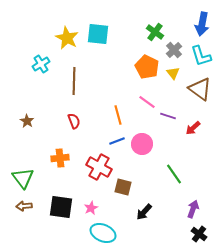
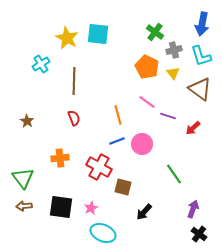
gray cross: rotated 28 degrees clockwise
red semicircle: moved 3 px up
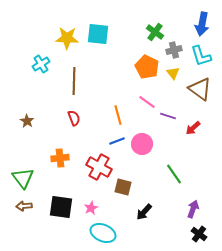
yellow star: rotated 25 degrees counterclockwise
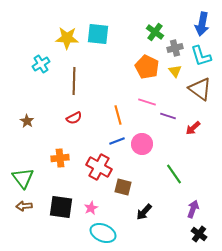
gray cross: moved 1 px right, 2 px up
yellow triangle: moved 2 px right, 2 px up
pink line: rotated 18 degrees counterclockwise
red semicircle: rotated 84 degrees clockwise
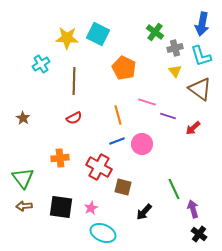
cyan square: rotated 20 degrees clockwise
orange pentagon: moved 23 px left, 1 px down
brown star: moved 4 px left, 3 px up
green line: moved 15 px down; rotated 10 degrees clockwise
purple arrow: rotated 36 degrees counterclockwise
